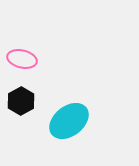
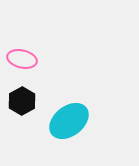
black hexagon: moved 1 px right
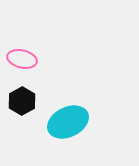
cyan ellipse: moved 1 px left, 1 px down; rotated 12 degrees clockwise
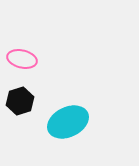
black hexagon: moved 2 px left; rotated 12 degrees clockwise
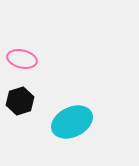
cyan ellipse: moved 4 px right
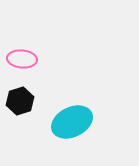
pink ellipse: rotated 8 degrees counterclockwise
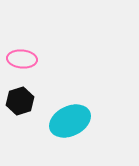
cyan ellipse: moved 2 px left, 1 px up
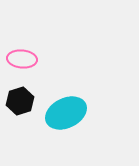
cyan ellipse: moved 4 px left, 8 px up
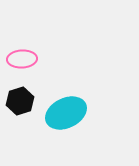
pink ellipse: rotated 8 degrees counterclockwise
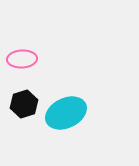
black hexagon: moved 4 px right, 3 px down
